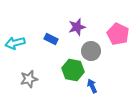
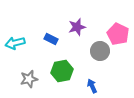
gray circle: moved 9 px right
green hexagon: moved 11 px left, 1 px down; rotated 20 degrees counterclockwise
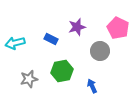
pink pentagon: moved 6 px up
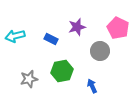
cyan arrow: moved 7 px up
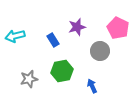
blue rectangle: moved 2 px right, 1 px down; rotated 32 degrees clockwise
